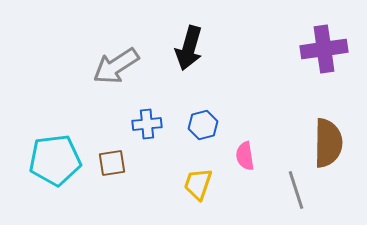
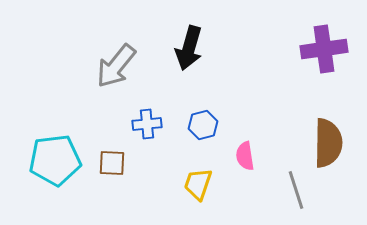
gray arrow: rotated 18 degrees counterclockwise
brown square: rotated 12 degrees clockwise
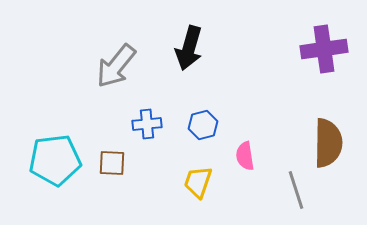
yellow trapezoid: moved 2 px up
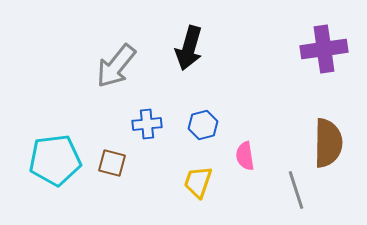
brown square: rotated 12 degrees clockwise
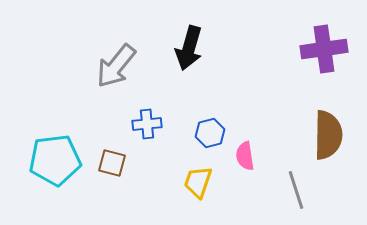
blue hexagon: moved 7 px right, 8 px down
brown semicircle: moved 8 px up
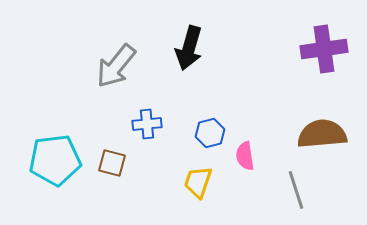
brown semicircle: moved 6 px left, 1 px up; rotated 96 degrees counterclockwise
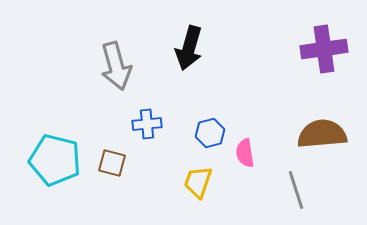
gray arrow: rotated 54 degrees counterclockwise
pink semicircle: moved 3 px up
cyan pentagon: rotated 21 degrees clockwise
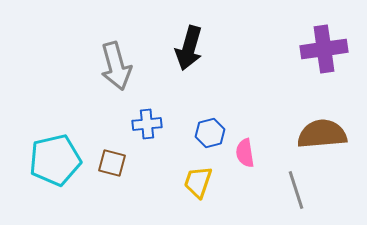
cyan pentagon: rotated 27 degrees counterclockwise
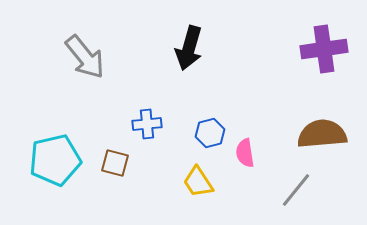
gray arrow: moved 31 px left, 9 px up; rotated 24 degrees counterclockwise
brown square: moved 3 px right
yellow trapezoid: rotated 52 degrees counterclockwise
gray line: rotated 57 degrees clockwise
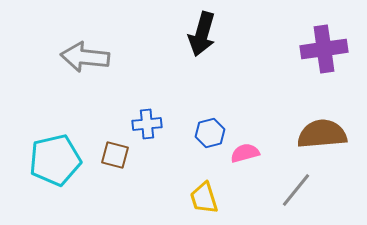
black arrow: moved 13 px right, 14 px up
gray arrow: rotated 135 degrees clockwise
pink semicircle: rotated 84 degrees clockwise
brown square: moved 8 px up
yellow trapezoid: moved 6 px right, 16 px down; rotated 16 degrees clockwise
